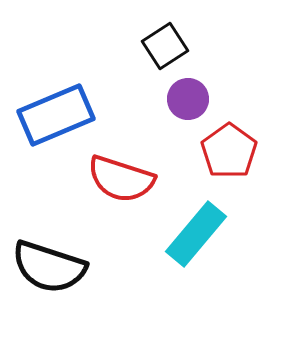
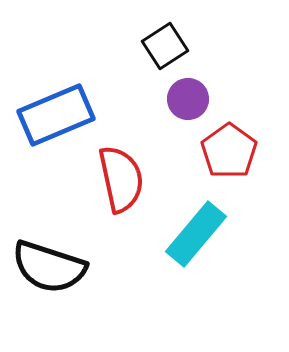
red semicircle: rotated 120 degrees counterclockwise
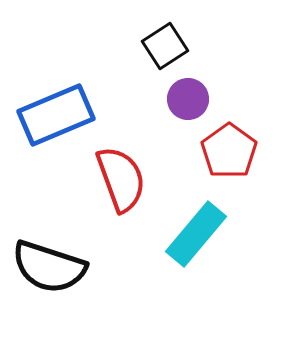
red semicircle: rotated 8 degrees counterclockwise
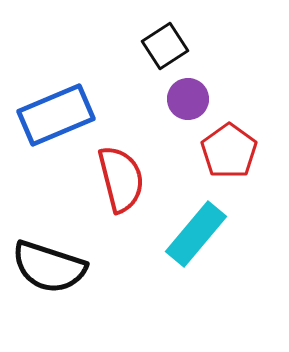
red semicircle: rotated 6 degrees clockwise
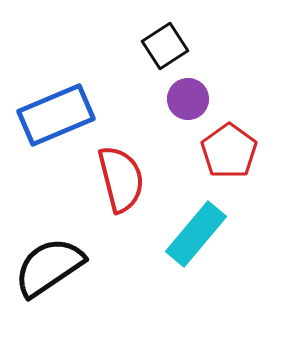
black semicircle: rotated 128 degrees clockwise
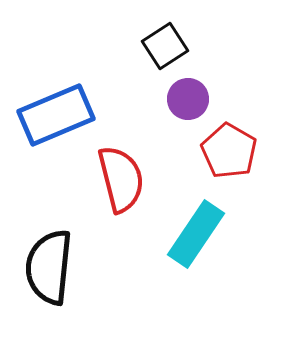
red pentagon: rotated 6 degrees counterclockwise
cyan rectangle: rotated 6 degrees counterclockwise
black semicircle: rotated 50 degrees counterclockwise
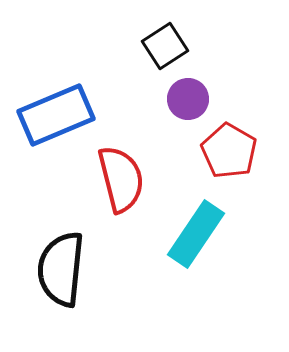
black semicircle: moved 12 px right, 2 px down
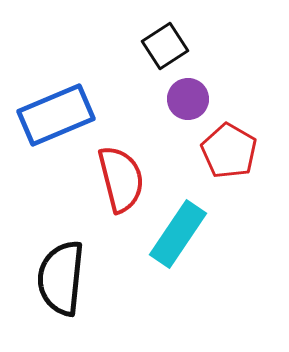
cyan rectangle: moved 18 px left
black semicircle: moved 9 px down
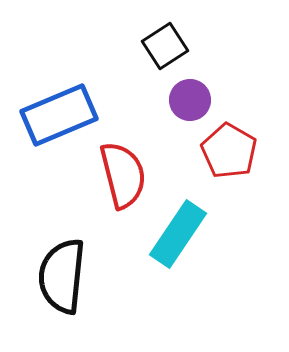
purple circle: moved 2 px right, 1 px down
blue rectangle: moved 3 px right
red semicircle: moved 2 px right, 4 px up
black semicircle: moved 1 px right, 2 px up
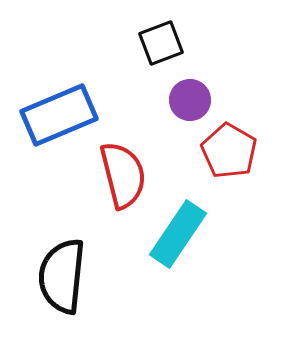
black square: moved 4 px left, 3 px up; rotated 12 degrees clockwise
